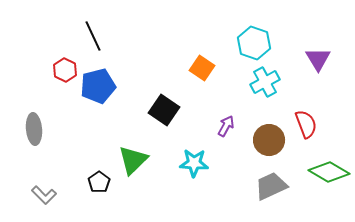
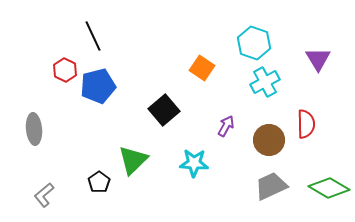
black square: rotated 16 degrees clockwise
red semicircle: rotated 20 degrees clockwise
green diamond: moved 16 px down
gray L-shape: rotated 95 degrees clockwise
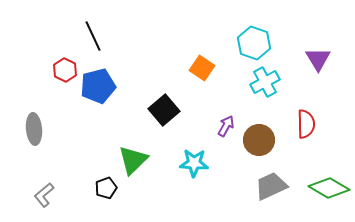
brown circle: moved 10 px left
black pentagon: moved 7 px right, 6 px down; rotated 15 degrees clockwise
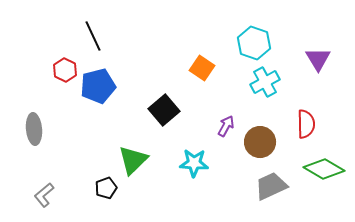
brown circle: moved 1 px right, 2 px down
green diamond: moved 5 px left, 19 px up
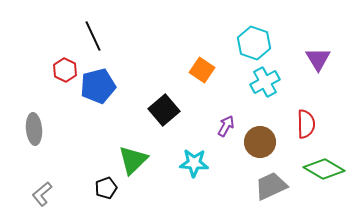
orange square: moved 2 px down
gray L-shape: moved 2 px left, 1 px up
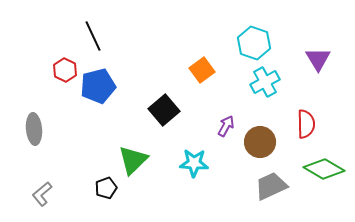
orange square: rotated 20 degrees clockwise
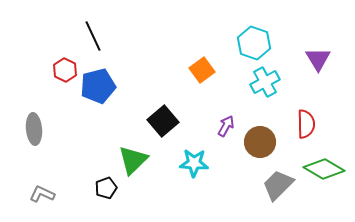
black square: moved 1 px left, 11 px down
gray trapezoid: moved 7 px right, 1 px up; rotated 20 degrees counterclockwise
gray L-shape: rotated 65 degrees clockwise
